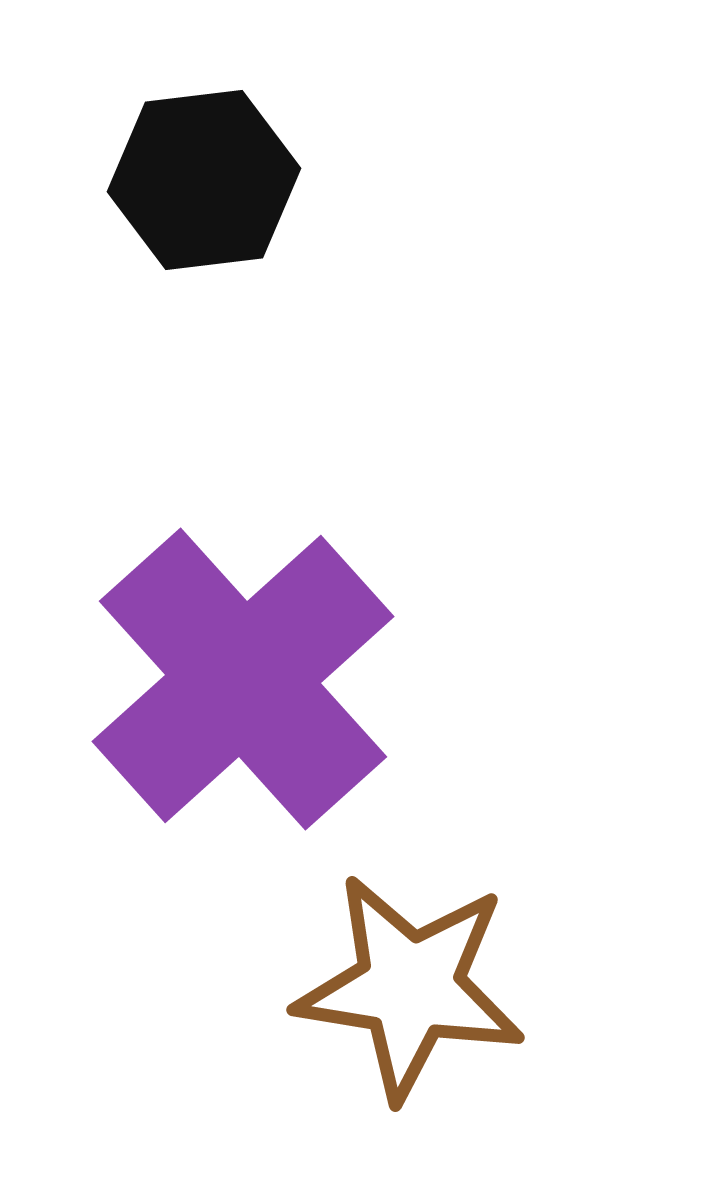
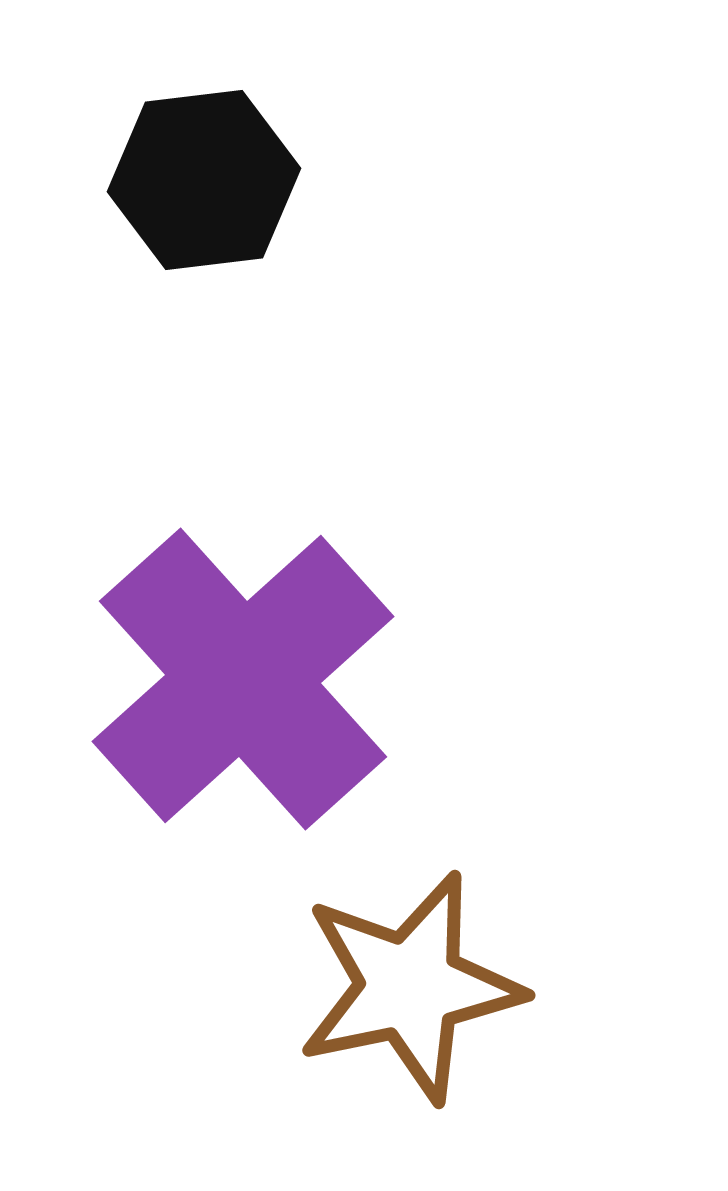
brown star: rotated 21 degrees counterclockwise
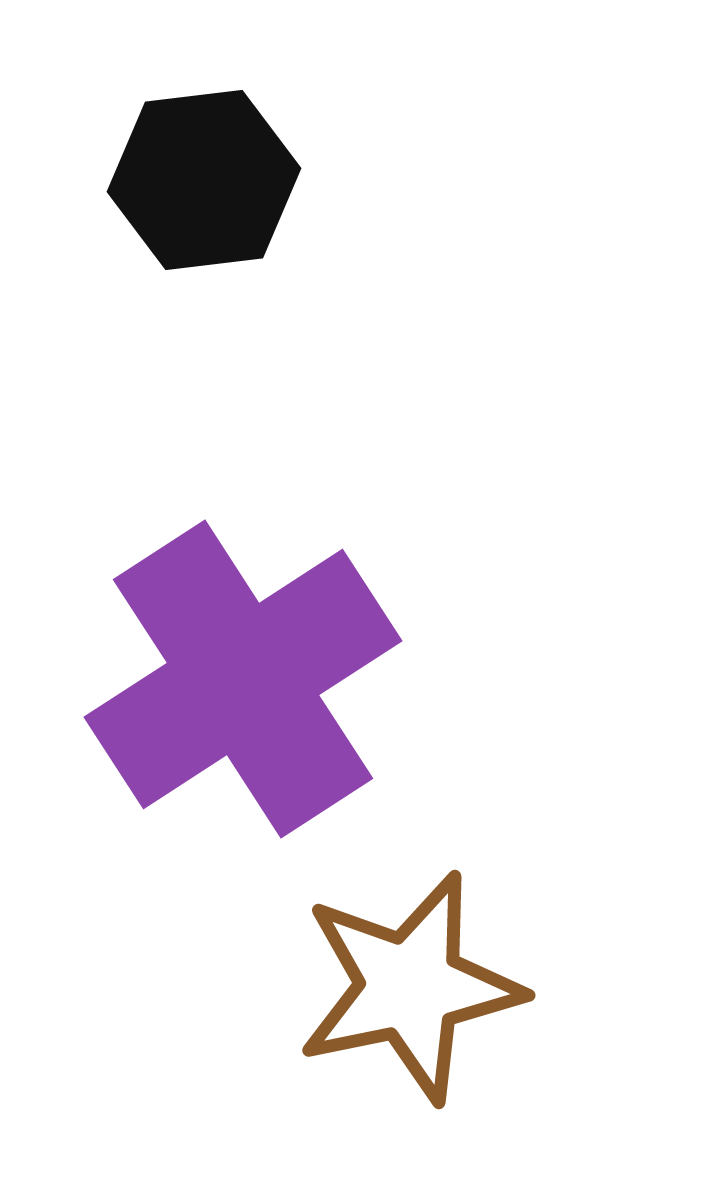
purple cross: rotated 9 degrees clockwise
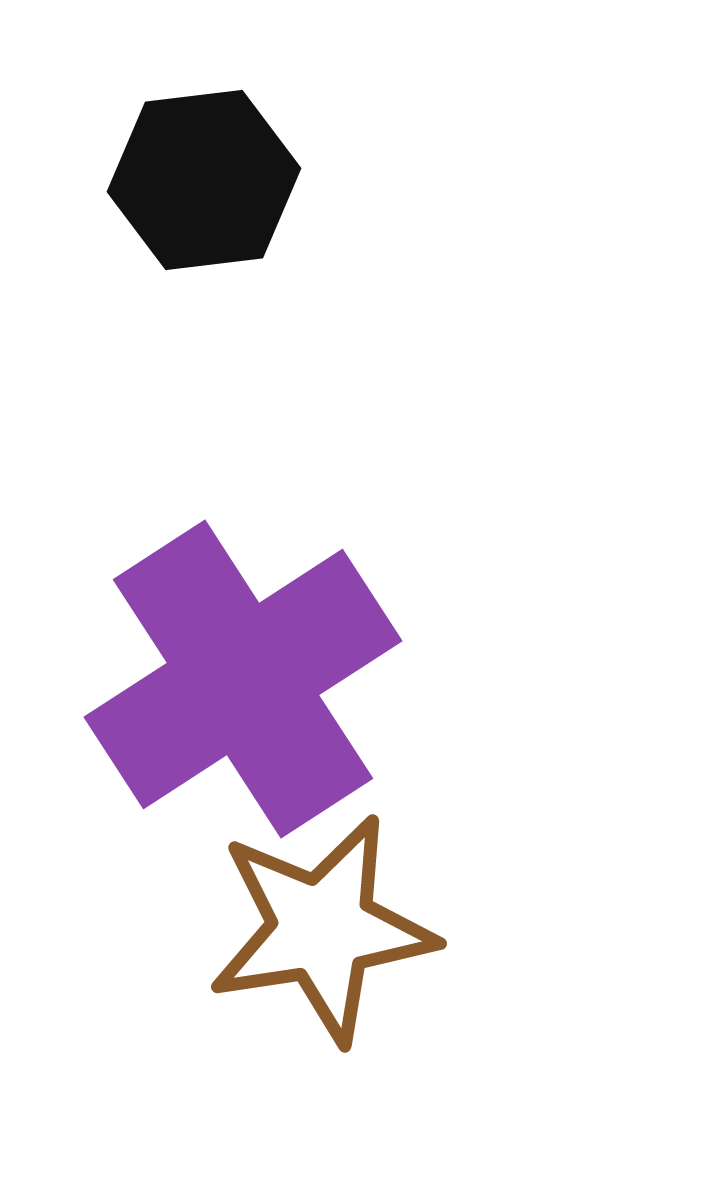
brown star: moved 88 px left, 58 px up; rotated 3 degrees clockwise
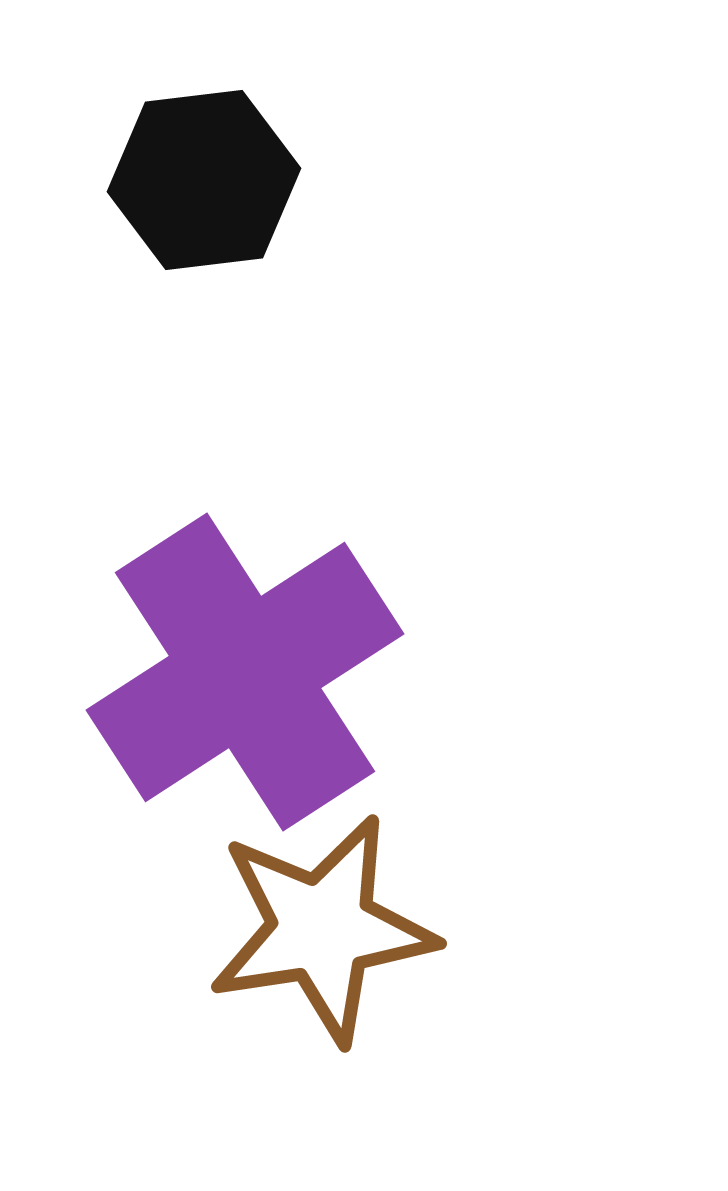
purple cross: moved 2 px right, 7 px up
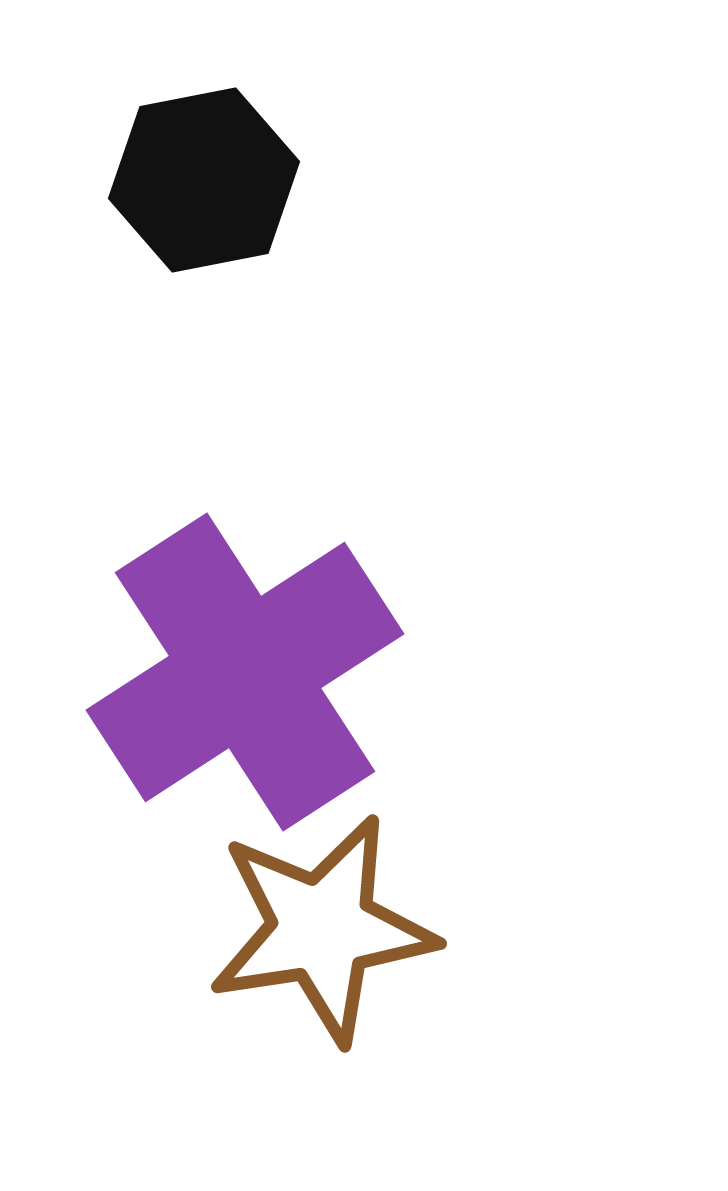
black hexagon: rotated 4 degrees counterclockwise
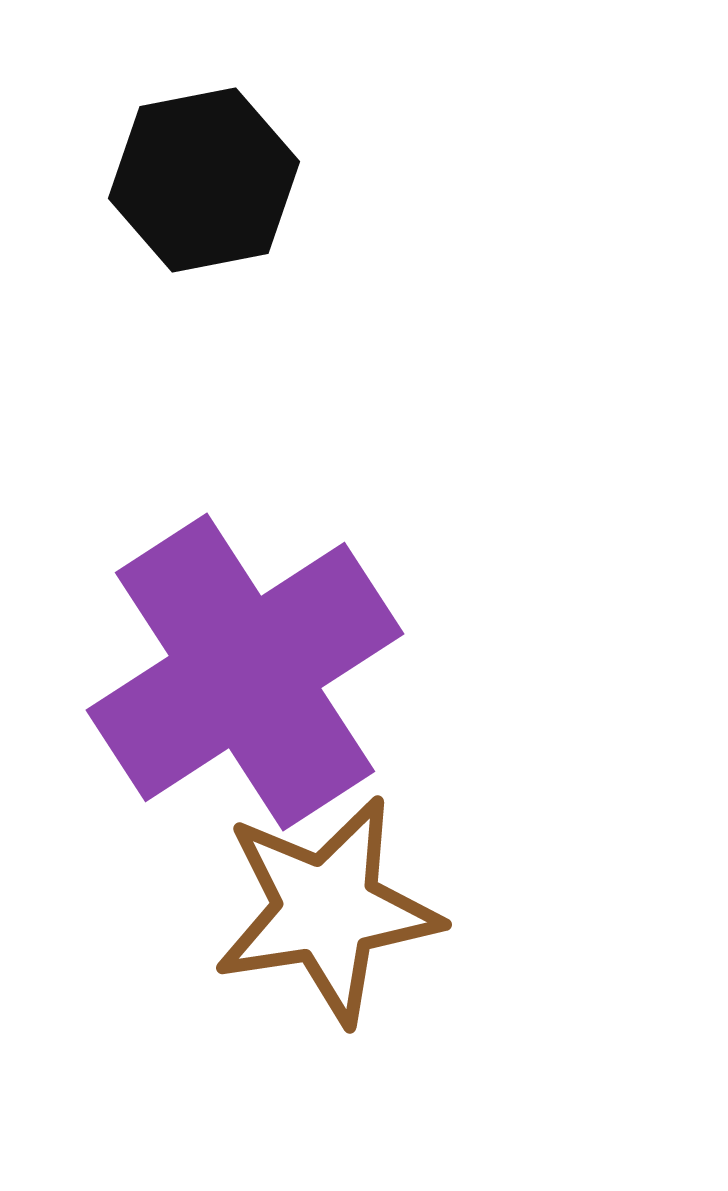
brown star: moved 5 px right, 19 px up
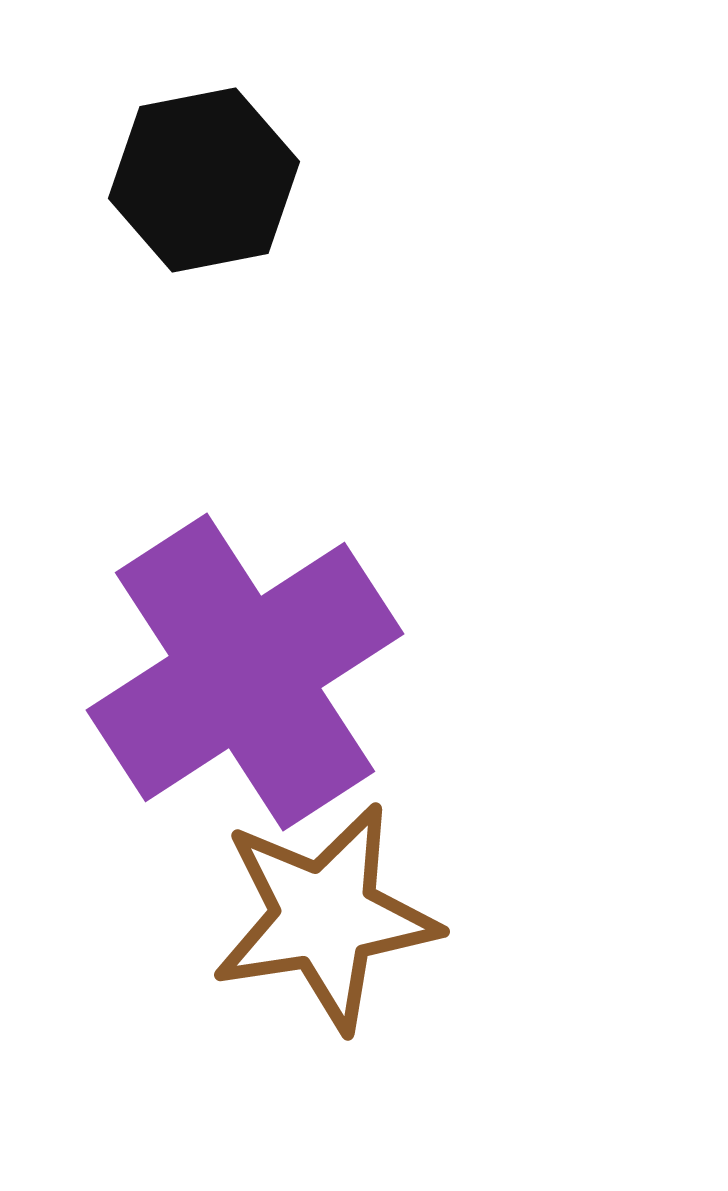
brown star: moved 2 px left, 7 px down
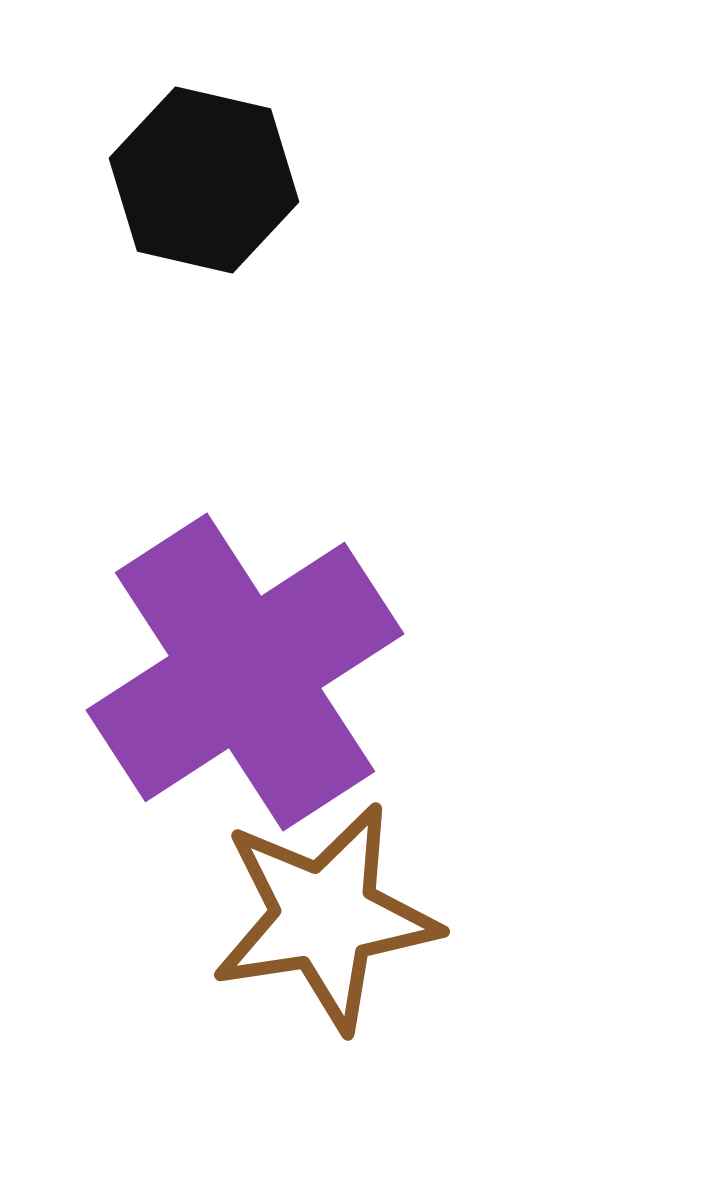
black hexagon: rotated 24 degrees clockwise
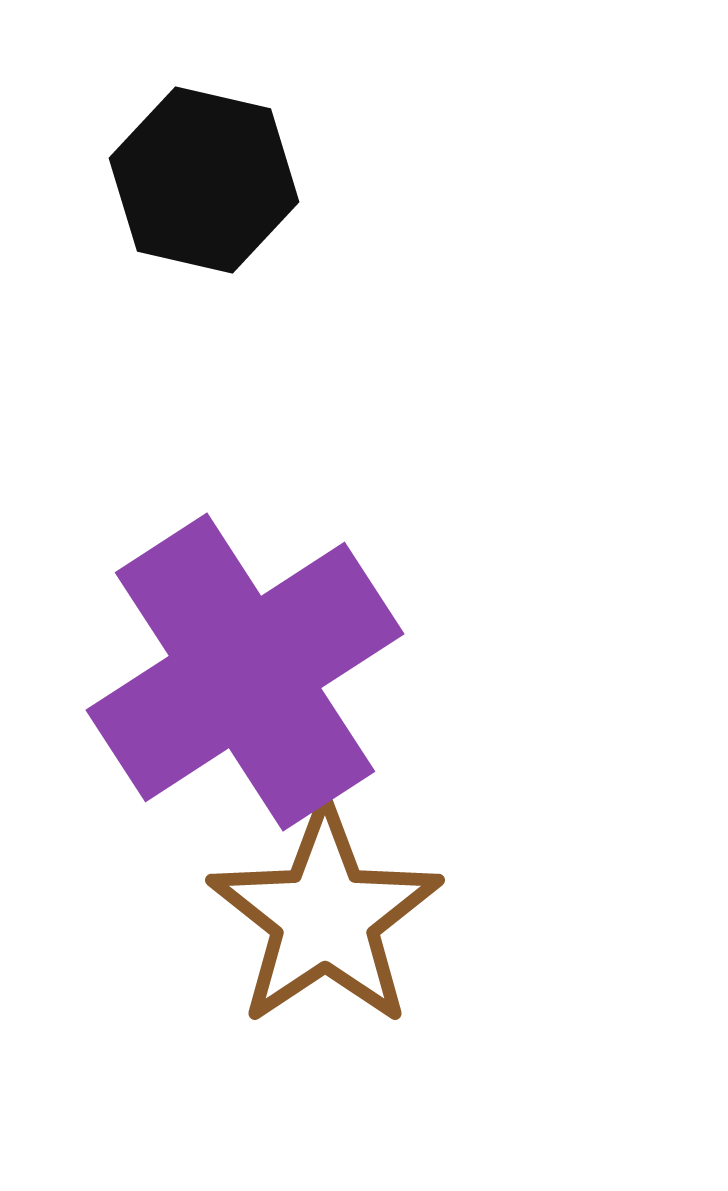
brown star: rotated 25 degrees counterclockwise
